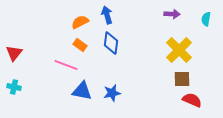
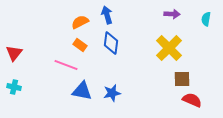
yellow cross: moved 10 px left, 2 px up
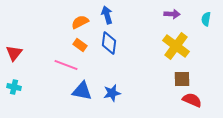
blue diamond: moved 2 px left
yellow cross: moved 7 px right, 2 px up; rotated 8 degrees counterclockwise
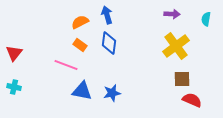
yellow cross: rotated 16 degrees clockwise
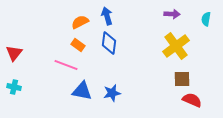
blue arrow: moved 1 px down
orange rectangle: moved 2 px left
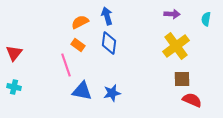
pink line: rotated 50 degrees clockwise
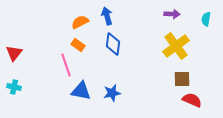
blue diamond: moved 4 px right, 1 px down
blue triangle: moved 1 px left
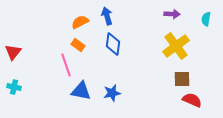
red triangle: moved 1 px left, 1 px up
